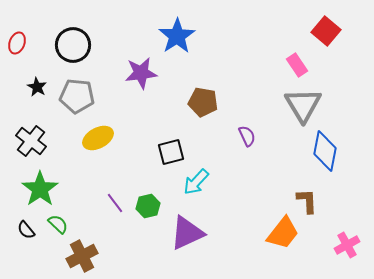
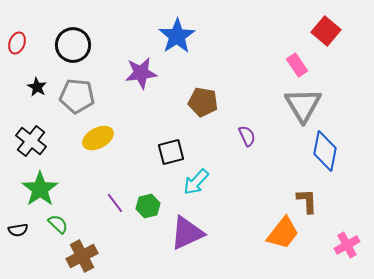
black semicircle: moved 8 px left; rotated 60 degrees counterclockwise
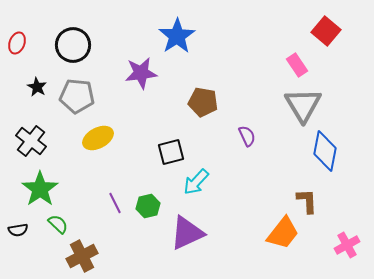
purple line: rotated 10 degrees clockwise
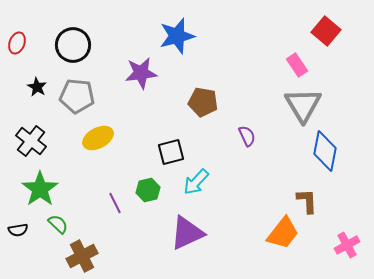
blue star: rotated 18 degrees clockwise
green hexagon: moved 16 px up
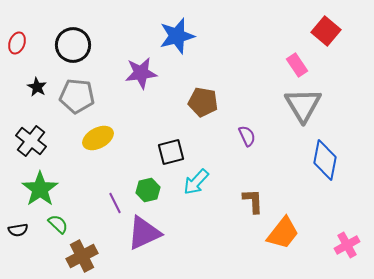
blue diamond: moved 9 px down
brown L-shape: moved 54 px left
purple triangle: moved 43 px left
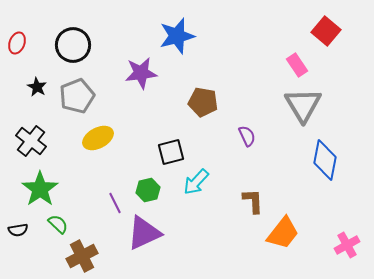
gray pentagon: rotated 28 degrees counterclockwise
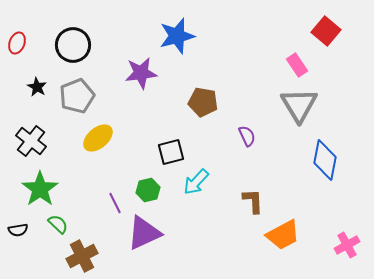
gray triangle: moved 4 px left
yellow ellipse: rotated 12 degrees counterclockwise
orange trapezoid: moved 2 px down; rotated 24 degrees clockwise
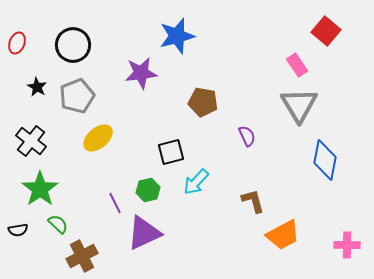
brown L-shape: rotated 12 degrees counterclockwise
pink cross: rotated 30 degrees clockwise
